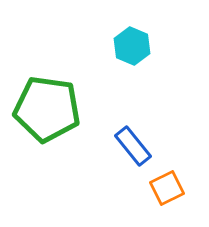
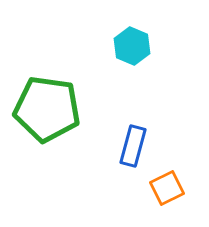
blue rectangle: rotated 54 degrees clockwise
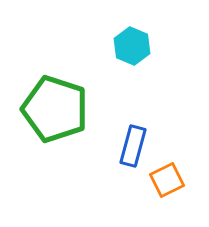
green pentagon: moved 8 px right; rotated 10 degrees clockwise
orange square: moved 8 px up
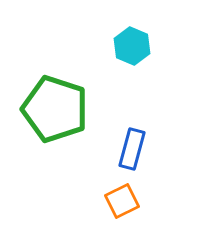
blue rectangle: moved 1 px left, 3 px down
orange square: moved 45 px left, 21 px down
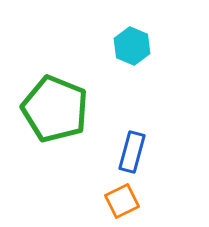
green pentagon: rotated 4 degrees clockwise
blue rectangle: moved 3 px down
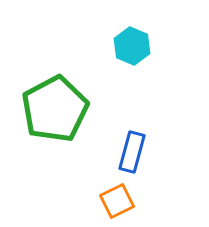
green pentagon: rotated 22 degrees clockwise
orange square: moved 5 px left
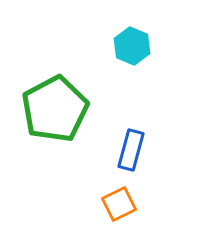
blue rectangle: moved 1 px left, 2 px up
orange square: moved 2 px right, 3 px down
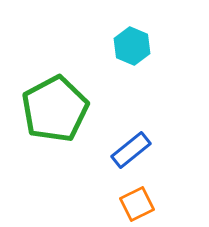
blue rectangle: rotated 36 degrees clockwise
orange square: moved 18 px right
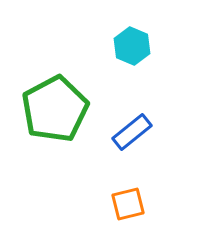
blue rectangle: moved 1 px right, 18 px up
orange square: moved 9 px left; rotated 12 degrees clockwise
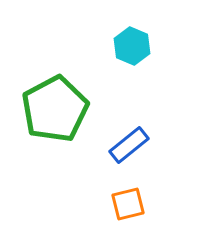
blue rectangle: moved 3 px left, 13 px down
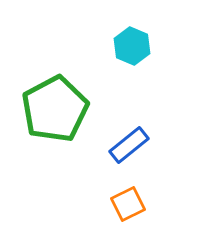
orange square: rotated 12 degrees counterclockwise
